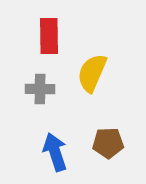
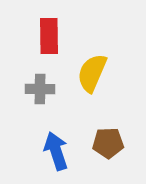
blue arrow: moved 1 px right, 1 px up
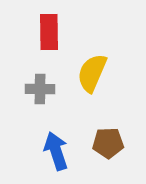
red rectangle: moved 4 px up
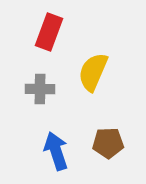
red rectangle: rotated 21 degrees clockwise
yellow semicircle: moved 1 px right, 1 px up
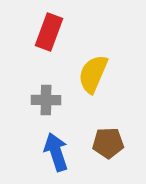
yellow semicircle: moved 2 px down
gray cross: moved 6 px right, 11 px down
blue arrow: moved 1 px down
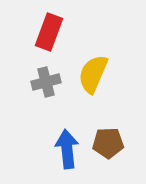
gray cross: moved 18 px up; rotated 16 degrees counterclockwise
blue arrow: moved 11 px right, 3 px up; rotated 12 degrees clockwise
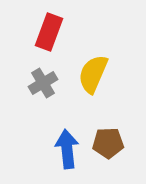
gray cross: moved 3 px left, 1 px down; rotated 16 degrees counterclockwise
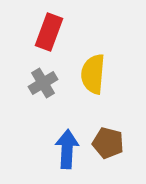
yellow semicircle: rotated 18 degrees counterclockwise
brown pentagon: rotated 16 degrees clockwise
blue arrow: rotated 9 degrees clockwise
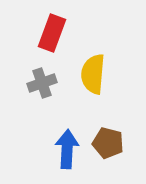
red rectangle: moved 3 px right, 1 px down
gray cross: moved 1 px left; rotated 12 degrees clockwise
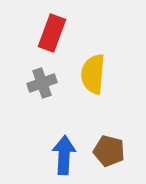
brown pentagon: moved 1 px right, 8 px down
blue arrow: moved 3 px left, 6 px down
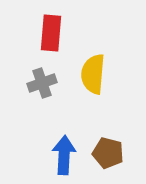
red rectangle: moved 1 px left; rotated 15 degrees counterclockwise
brown pentagon: moved 1 px left, 2 px down
